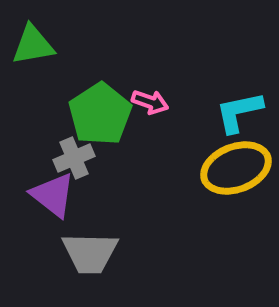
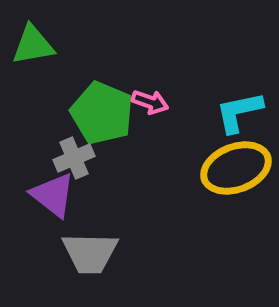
green pentagon: moved 2 px right, 1 px up; rotated 16 degrees counterclockwise
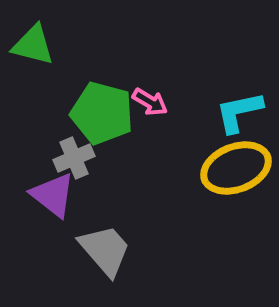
green triangle: rotated 24 degrees clockwise
pink arrow: rotated 12 degrees clockwise
green pentagon: rotated 8 degrees counterclockwise
gray trapezoid: moved 15 px right, 3 px up; rotated 132 degrees counterclockwise
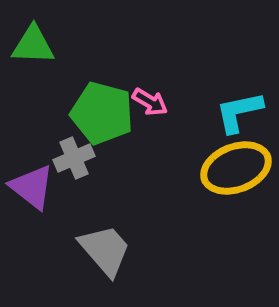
green triangle: rotated 12 degrees counterclockwise
purple triangle: moved 21 px left, 8 px up
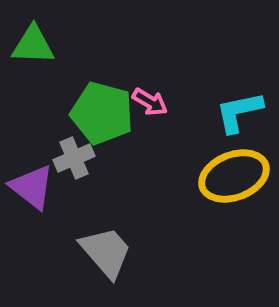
yellow ellipse: moved 2 px left, 8 px down
gray trapezoid: moved 1 px right, 2 px down
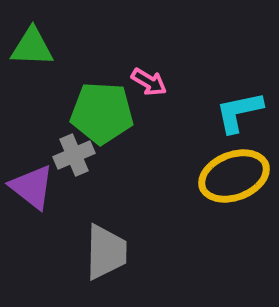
green triangle: moved 1 px left, 2 px down
pink arrow: moved 1 px left, 20 px up
green pentagon: rotated 12 degrees counterclockwise
gray cross: moved 3 px up
gray trapezoid: rotated 42 degrees clockwise
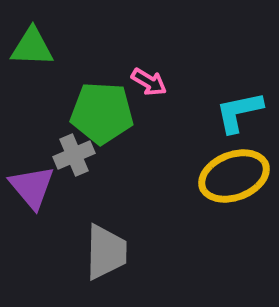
purple triangle: rotated 12 degrees clockwise
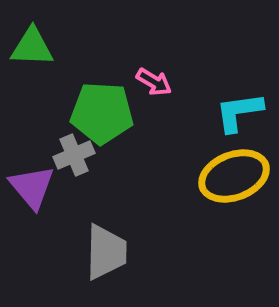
pink arrow: moved 5 px right
cyan L-shape: rotated 4 degrees clockwise
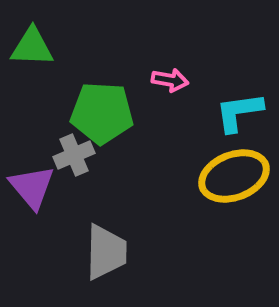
pink arrow: moved 16 px right, 2 px up; rotated 21 degrees counterclockwise
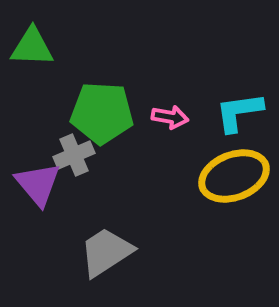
pink arrow: moved 37 px down
purple triangle: moved 6 px right, 3 px up
gray trapezoid: rotated 124 degrees counterclockwise
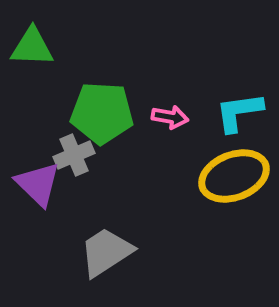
purple triangle: rotated 6 degrees counterclockwise
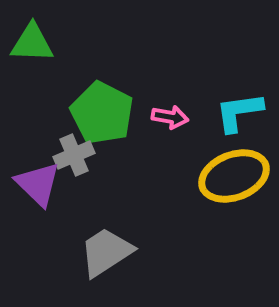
green triangle: moved 4 px up
green pentagon: rotated 24 degrees clockwise
